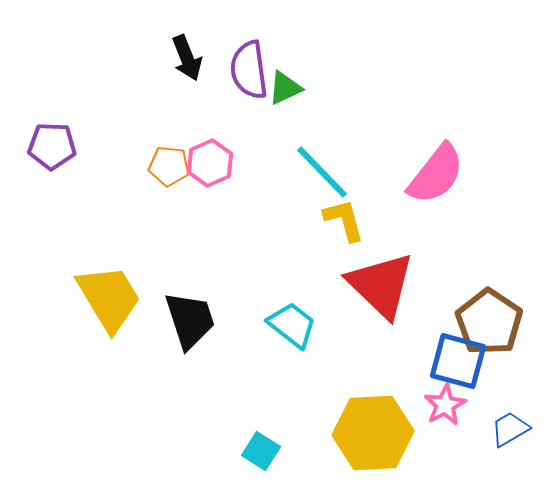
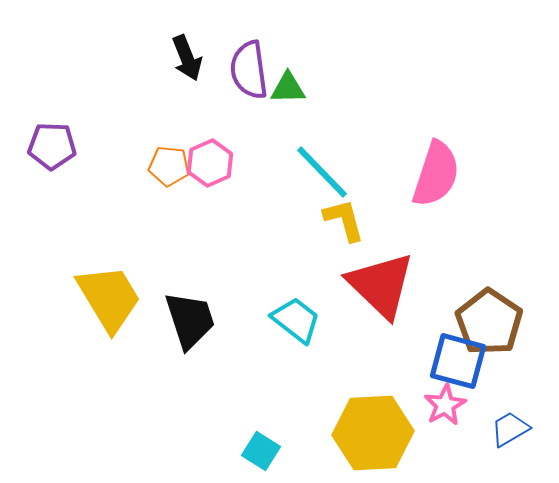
green triangle: moved 3 px right; rotated 24 degrees clockwise
pink semicircle: rotated 20 degrees counterclockwise
cyan trapezoid: moved 4 px right, 5 px up
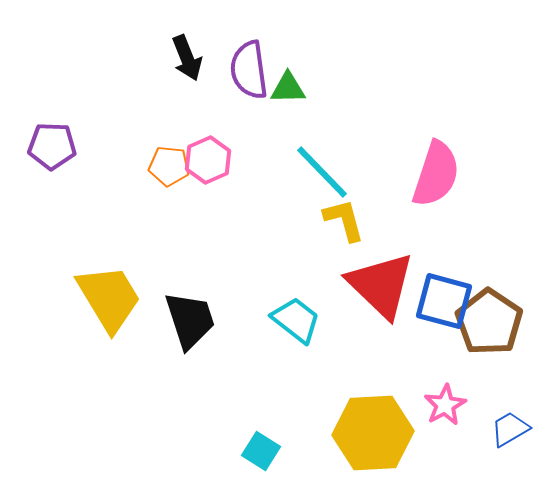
pink hexagon: moved 2 px left, 3 px up
blue square: moved 14 px left, 60 px up
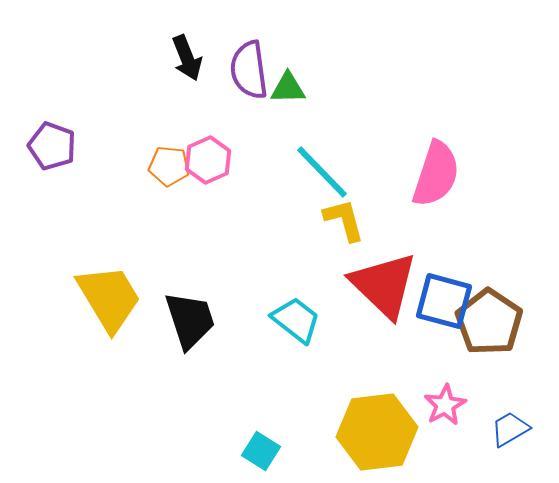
purple pentagon: rotated 18 degrees clockwise
red triangle: moved 3 px right
yellow hexagon: moved 4 px right, 1 px up; rotated 4 degrees counterclockwise
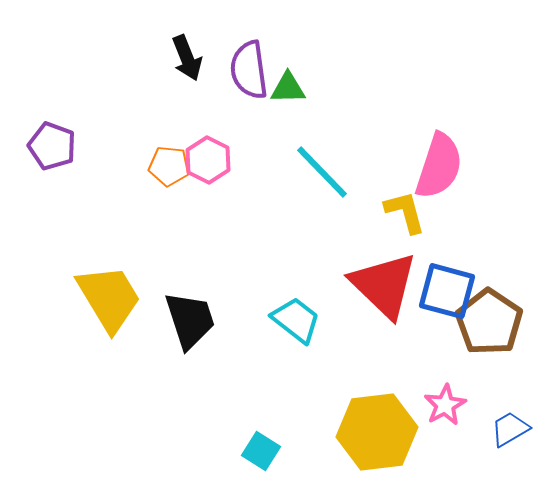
pink hexagon: rotated 9 degrees counterclockwise
pink semicircle: moved 3 px right, 8 px up
yellow L-shape: moved 61 px right, 8 px up
blue square: moved 3 px right, 10 px up
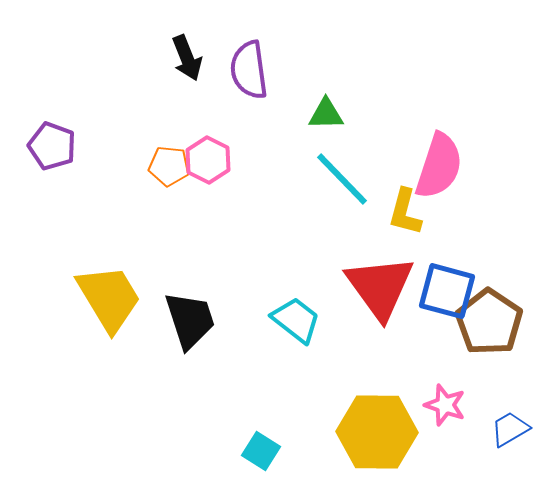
green triangle: moved 38 px right, 26 px down
cyan line: moved 20 px right, 7 px down
yellow L-shape: rotated 150 degrees counterclockwise
red triangle: moved 4 px left, 2 px down; rotated 10 degrees clockwise
pink star: rotated 24 degrees counterclockwise
yellow hexagon: rotated 8 degrees clockwise
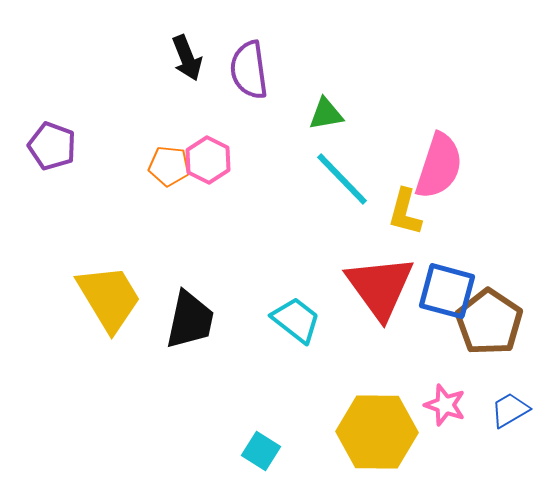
green triangle: rotated 9 degrees counterclockwise
black trapezoid: rotated 30 degrees clockwise
blue trapezoid: moved 19 px up
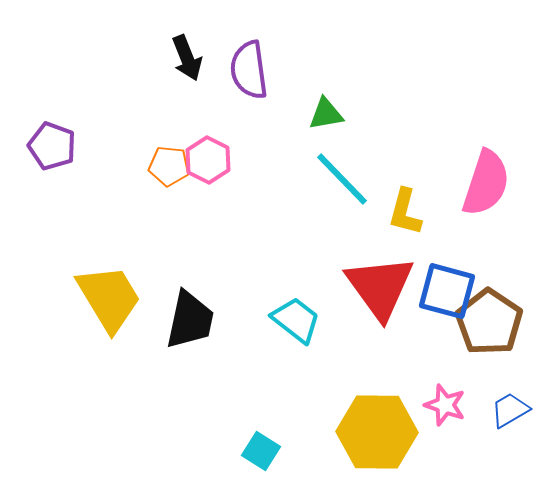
pink semicircle: moved 47 px right, 17 px down
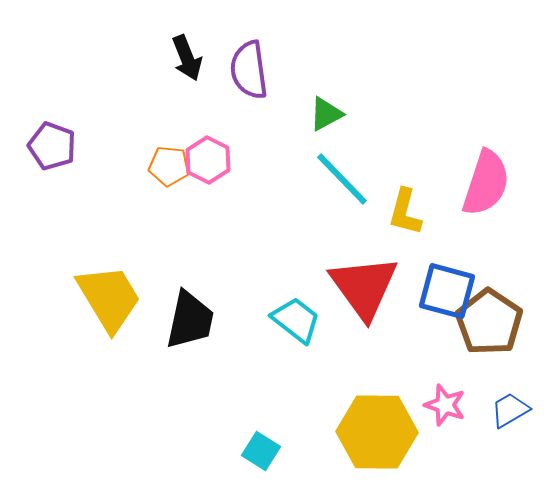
green triangle: rotated 18 degrees counterclockwise
red triangle: moved 16 px left
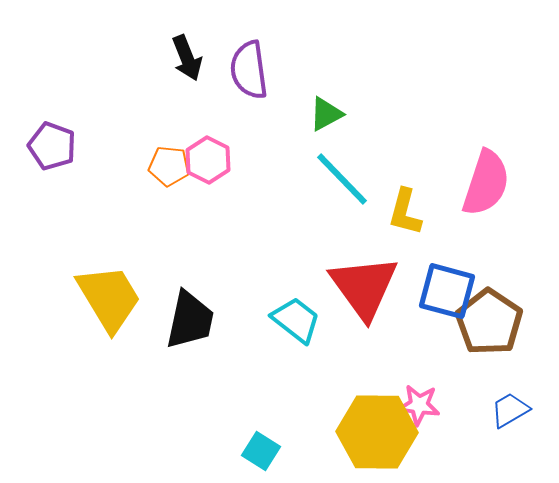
pink star: moved 26 px left; rotated 12 degrees counterclockwise
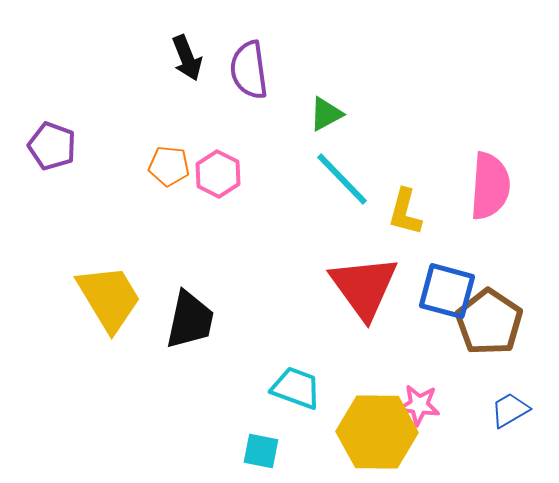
pink hexagon: moved 10 px right, 14 px down
pink semicircle: moved 4 px right, 3 px down; rotated 14 degrees counterclockwise
cyan trapezoid: moved 68 px down; rotated 18 degrees counterclockwise
cyan square: rotated 21 degrees counterclockwise
